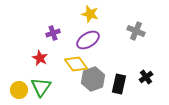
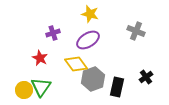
black rectangle: moved 2 px left, 3 px down
yellow circle: moved 5 px right
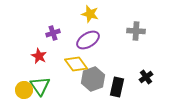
gray cross: rotated 18 degrees counterclockwise
red star: moved 1 px left, 2 px up
green triangle: moved 1 px left, 1 px up; rotated 10 degrees counterclockwise
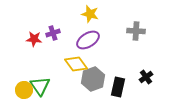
red star: moved 5 px left, 17 px up; rotated 21 degrees counterclockwise
black rectangle: moved 1 px right
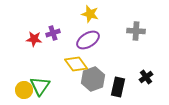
green triangle: rotated 10 degrees clockwise
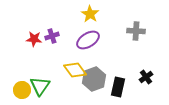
yellow star: rotated 18 degrees clockwise
purple cross: moved 1 px left, 3 px down
yellow diamond: moved 1 px left, 6 px down
gray hexagon: moved 1 px right
yellow circle: moved 2 px left
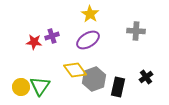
red star: moved 3 px down
yellow circle: moved 1 px left, 3 px up
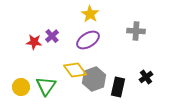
purple cross: rotated 24 degrees counterclockwise
green triangle: moved 6 px right
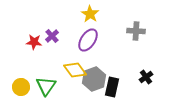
purple ellipse: rotated 25 degrees counterclockwise
black rectangle: moved 6 px left
